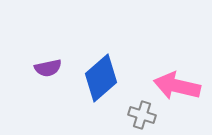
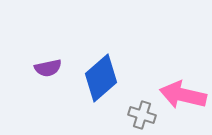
pink arrow: moved 6 px right, 9 px down
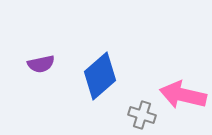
purple semicircle: moved 7 px left, 4 px up
blue diamond: moved 1 px left, 2 px up
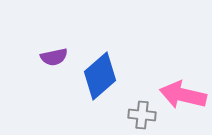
purple semicircle: moved 13 px right, 7 px up
gray cross: rotated 12 degrees counterclockwise
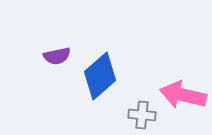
purple semicircle: moved 3 px right, 1 px up
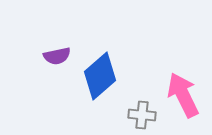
pink arrow: rotated 51 degrees clockwise
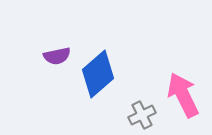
blue diamond: moved 2 px left, 2 px up
gray cross: rotated 32 degrees counterclockwise
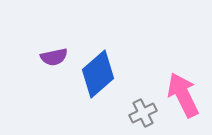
purple semicircle: moved 3 px left, 1 px down
gray cross: moved 1 px right, 2 px up
